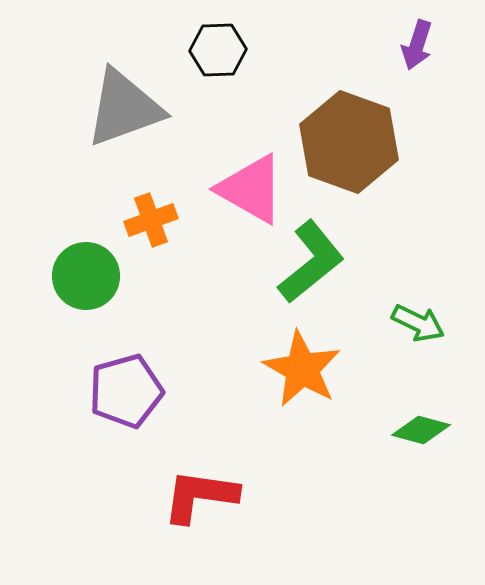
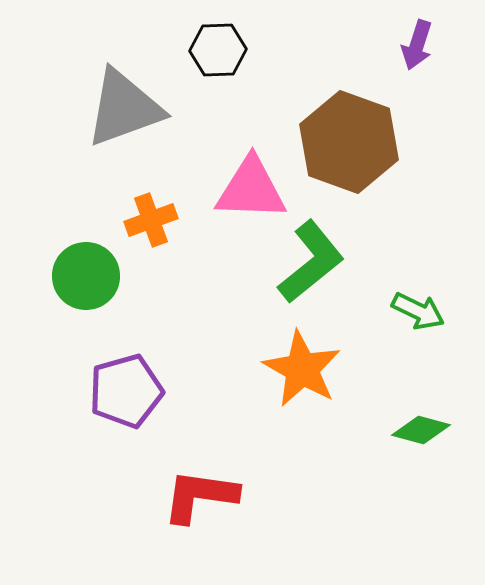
pink triangle: rotated 28 degrees counterclockwise
green arrow: moved 12 px up
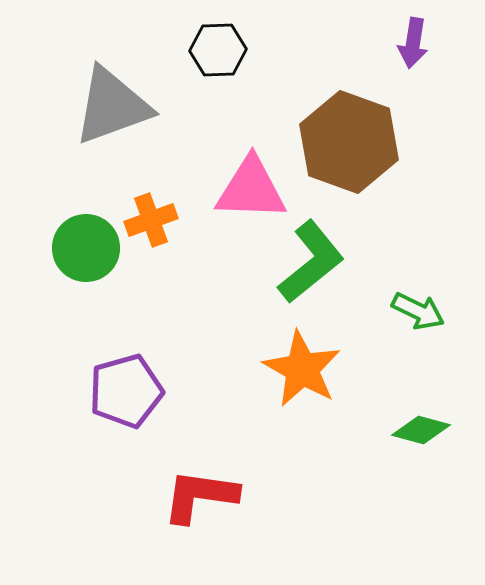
purple arrow: moved 4 px left, 2 px up; rotated 9 degrees counterclockwise
gray triangle: moved 12 px left, 2 px up
green circle: moved 28 px up
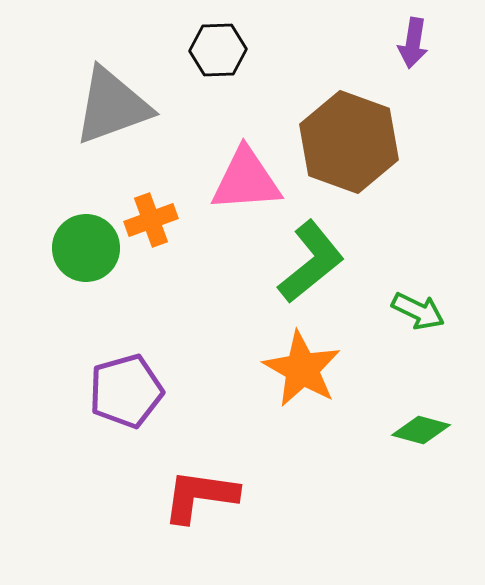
pink triangle: moved 5 px left, 9 px up; rotated 6 degrees counterclockwise
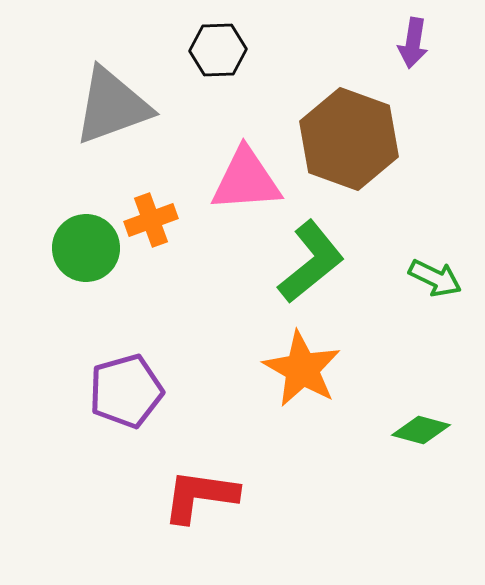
brown hexagon: moved 3 px up
green arrow: moved 17 px right, 33 px up
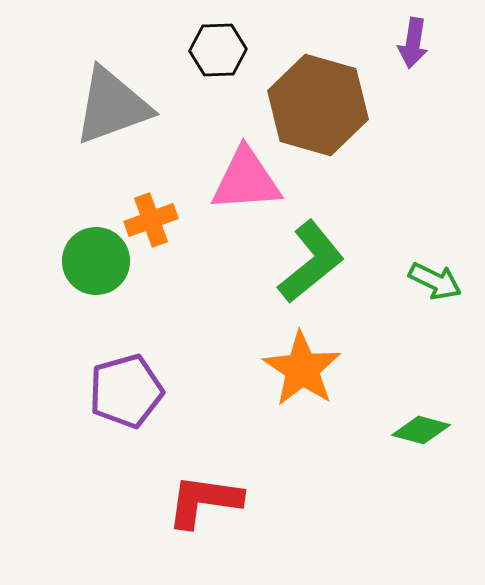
brown hexagon: moved 31 px left, 34 px up; rotated 4 degrees counterclockwise
green circle: moved 10 px right, 13 px down
green arrow: moved 3 px down
orange star: rotated 4 degrees clockwise
red L-shape: moved 4 px right, 5 px down
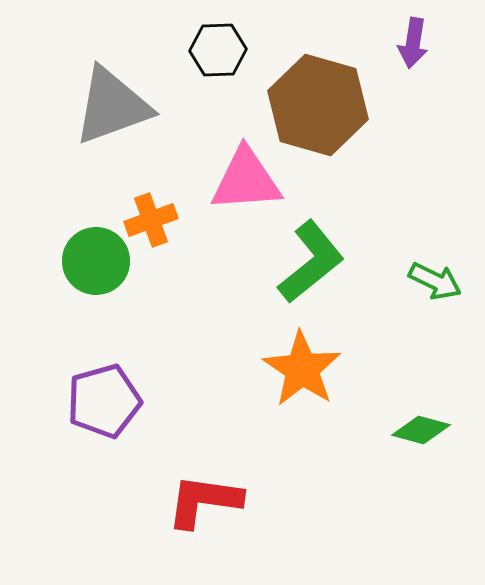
purple pentagon: moved 22 px left, 10 px down
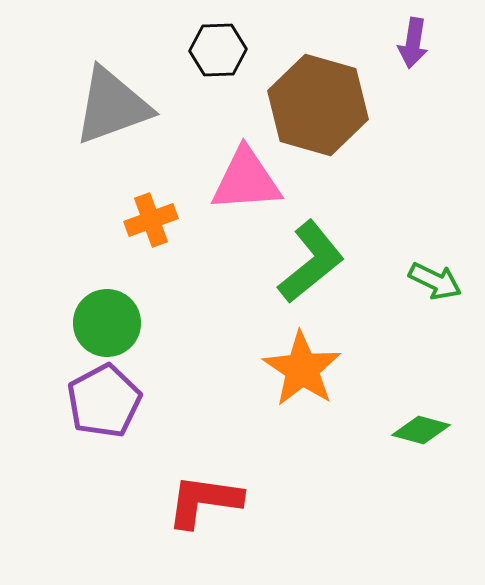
green circle: moved 11 px right, 62 px down
purple pentagon: rotated 12 degrees counterclockwise
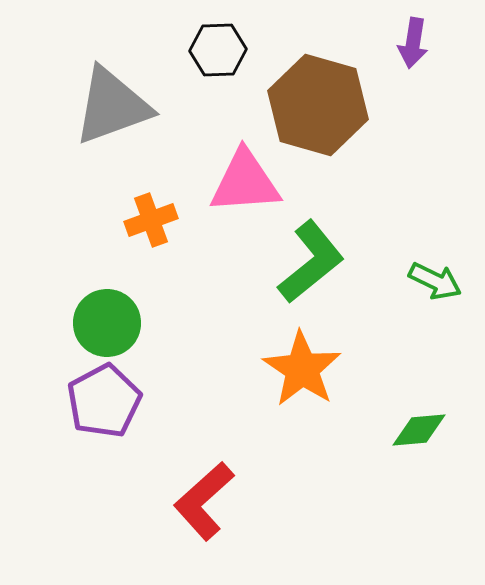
pink triangle: moved 1 px left, 2 px down
green diamond: moved 2 px left; rotated 20 degrees counterclockwise
red L-shape: rotated 50 degrees counterclockwise
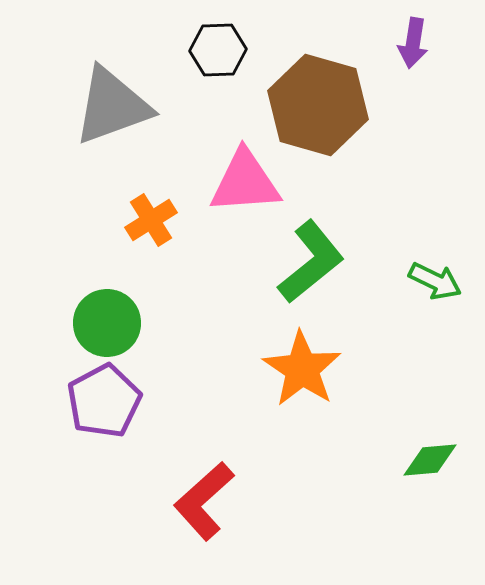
orange cross: rotated 12 degrees counterclockwise
green diamond: moved 11 px right, 30 px down
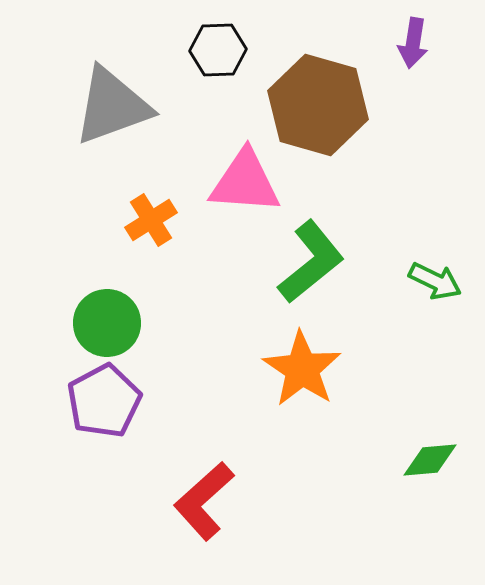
pink triangle: rotated 8 degrees clockwise
